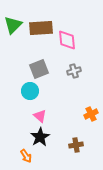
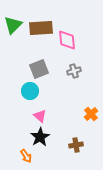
orange cross: rotated 16 degrees counterclockwise
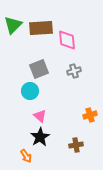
orange cross: moved 1 px left, 1 px down; rotated 24 degrees clockwise
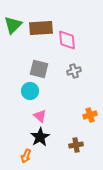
gray square: rotated 36 degrees clockwise
orange arrow: rotated 56 degrees clockwise
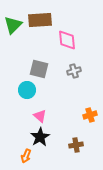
brown rectangle: moved 1 px left, 8 px up
cyan circle: moved 3 px left, 1 px up
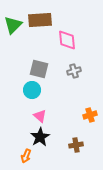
cyan circle: moved 5 px right
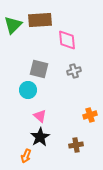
cyan circle: moved 4 px left
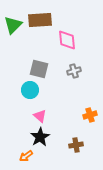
cyan circle: moved 2 px right
orange arrow: rotated 32 degrees clockwise
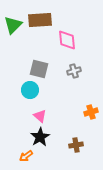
orange cross: moved 1 px right, 3 px up
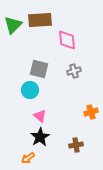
orange arrow: moved 2 px right, 2 px down
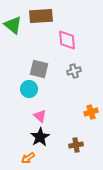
brown rectangle: moved 1 px right, 4 px up
green triangle: rotated 36 degrees counterclockwise
cyan circle: moved 1 px left, 1 px up
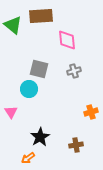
pink triangle: moved 29 px left, 4 px up; rotated 16 degrees clockwise
